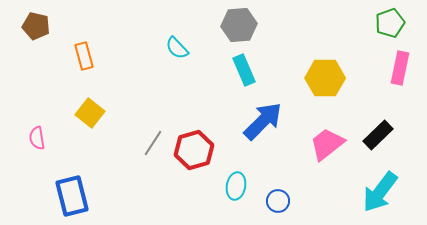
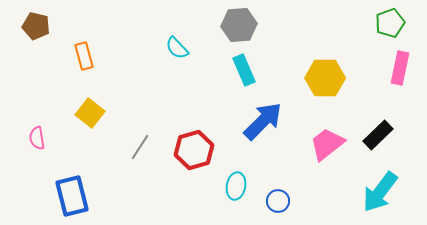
gray line: moved 13 px left, 4 px down
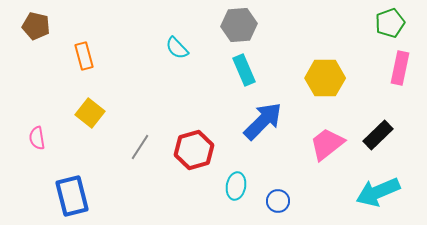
cyan arrow: moved 2 px left; rotated 30 degrees clockwise
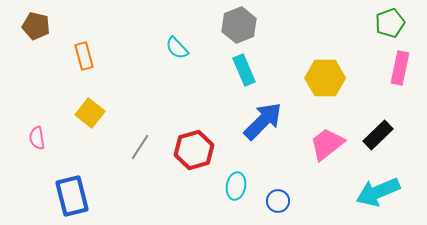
gray hexagon: rotated 16 degrees counterclockwise
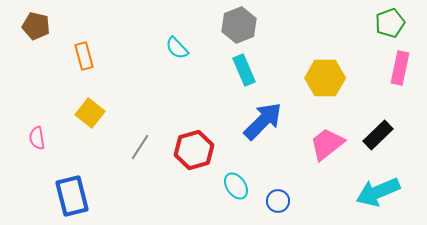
cyan ellipse: rotated 44 degrees counterclockwise
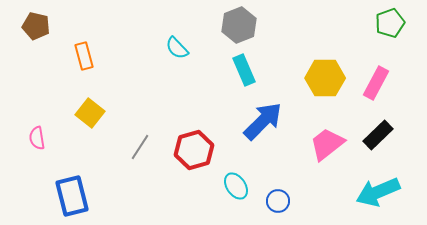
pink rectangle: moved 24 px left, 15 px down; rotated 16 degrees clockwise
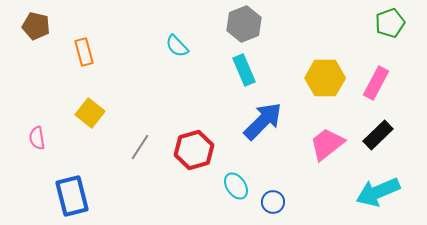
gray hexagon: moved 5 px right, 1 px up
cyan semicircle: moved 2 px up
orange rectangle: moved 4 px up
blue circle: moved 5 px left, 1 px down
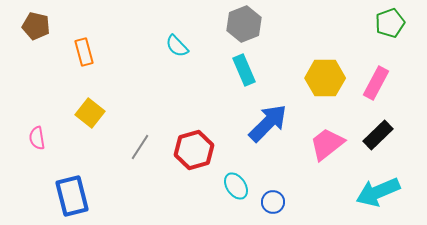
blue arrow: moved 5 px right, 2 px down
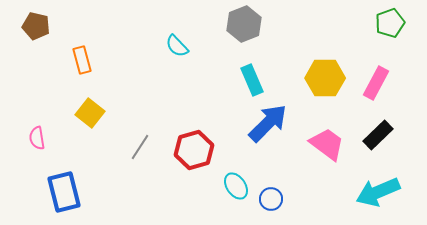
orange rectangle: moved 2 px left, 8 px down
cyan rectangle: moved 8 px right, 10 px down
pink trapezoid: rotated 75 degrees clockwise
blue rectangle: moved 8 px left, 4 px up
blue circle: moved 2 px left, 3 px up
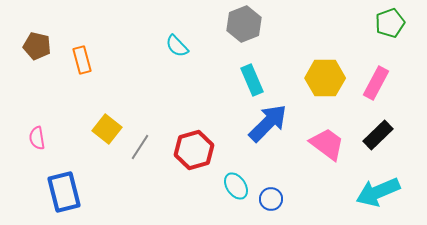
brown pentagon: moved 1 px right, 20 px down
yellow square: moved 17 px right, 16 px down
